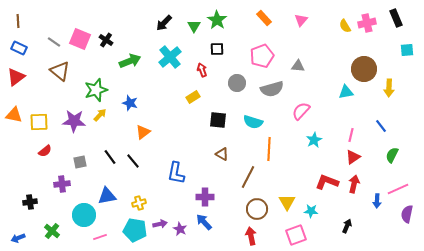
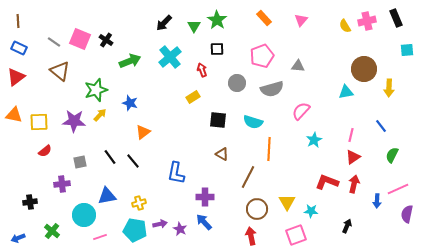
pink cross at (367, 23): moved 2 px up
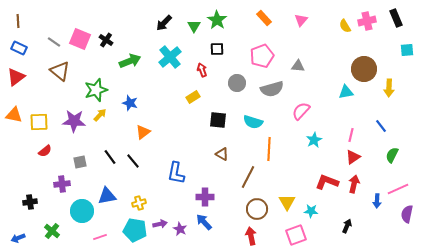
cyan circle at (84, 215): moved 2 px left, 4 px up
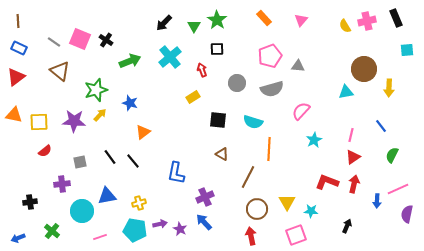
pink pentagon at (262, 56): moved 8 px right
purple cross at (205, 197): rotated 24 degrees counterclockwise
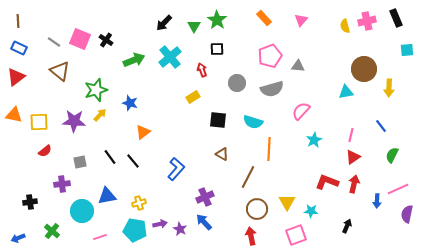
yellow semicircle at (345, 26): rotated 16 degrees clockwise
green arrow at (130, 61): moved 4 px right, 1 px up
blue L-shape at (176, 173): moved 4 px up; rotated 150 degrees counterclockwise
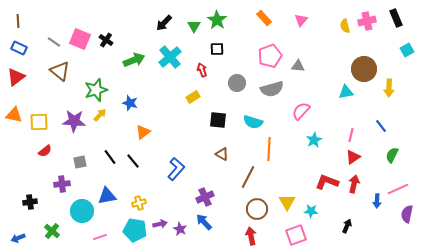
cyan square at (407, 50): rotated 24 degrees counterclockwise
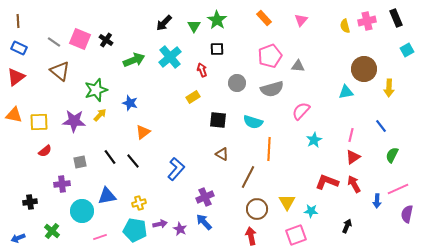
red arrow at (354, 184): rotated 42 degrees counterclockwise
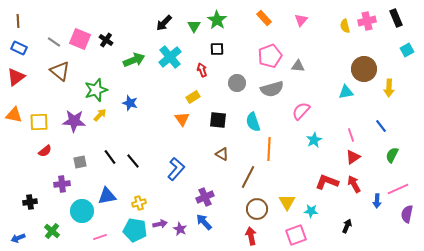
cyan semicircle at (253, 122): rotated 54 degrees clockwise
orange triangle at (143, 132): moved 39 px right, 13 px up; rotated 28 degrees counterclockwise
pink line at (351, 135): rotated 32 degrees counterclockwise
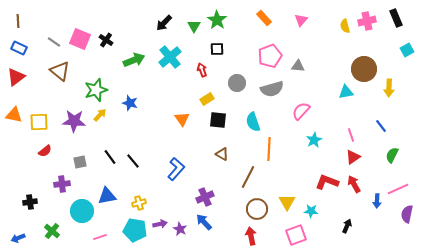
yellow rectangle at (193, 97): moved 14 px right, 2 px down
